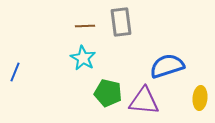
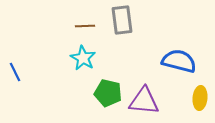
gray rectangle: moved 1 px right, 2 px up
blue semicircle: moved 12 px right, 5 px up; rotated 32 degrees clockwise
blue line: rotated 48 degrees counterclockwise
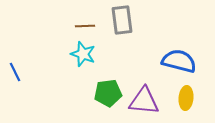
cyan star: moved 4 px up; rotated 10 degrees counterclockwise
green pentagon: rotated 20 degrees counterclockwise
yellow ellipse: moved 14 px left
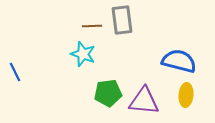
brown line: moved 7 px right
yellow ellipse: moved 3 px up
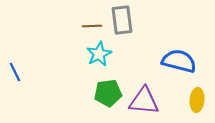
cyan star: moved 16 px right; rotated 25 degrees clockwise
yellow ellipse: moved 11 px right, 5 px down
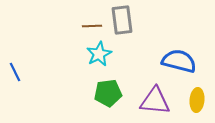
purple triangle: moved 11 px right
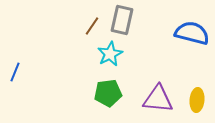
gray rectangle: rotated 20 degrees clockwise
brown line: rotated 54 degrees counterclockwise
cyan star: moved 11 px right
blue semicircle: moved 13 px right, 28 px up
blue line: rotated 48 degrees clockwise
purple triangle: moved 3 px right, 2 px up
